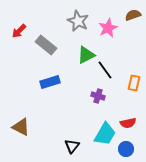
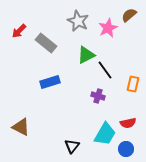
brown semicircle: moved 4 px left; rotated 21 degrees counterclockwise
gray rectangle: moved 2 px up
orange rectangle: moved 1 px left, 1 px down
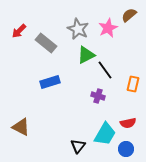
gray star: moved 8 px down
black triangle: moved 6 px right
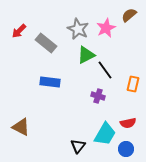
pink star: moved 2 px left
blue rectangle: rotated 24 degrees clockwise
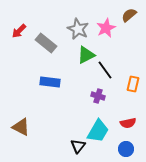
cyan trapezoid: moved 7 px left, 3 px up
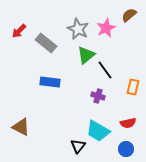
green triangle: rotated 12 degrees counterclockwise
orange rectangle: moved 3 px down
cyan trapezoid: rotated 90 degrees clockwise
